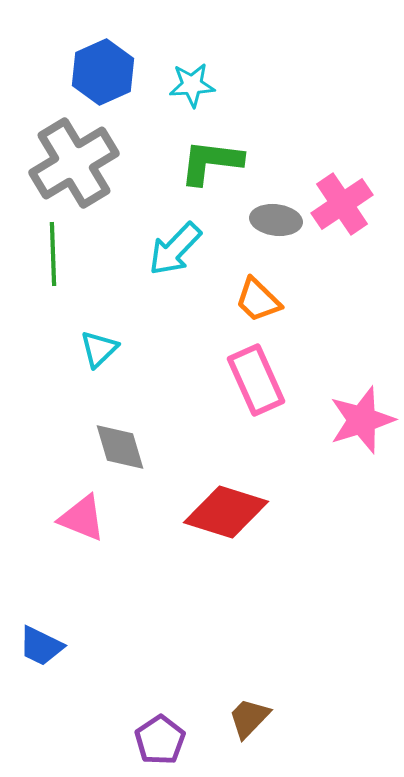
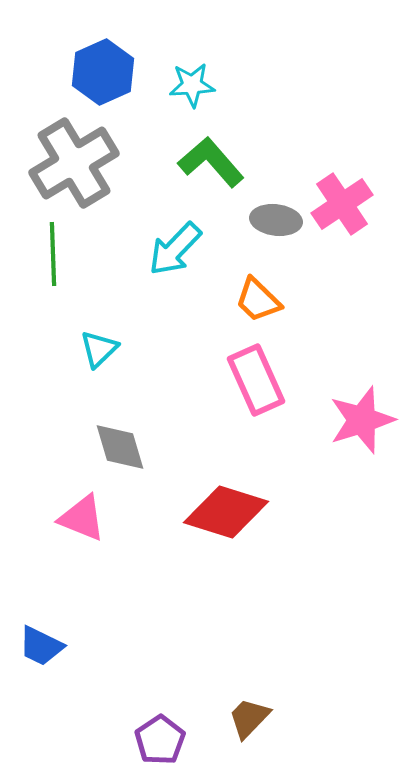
green L-shape: rotated 42 degrees clockwise
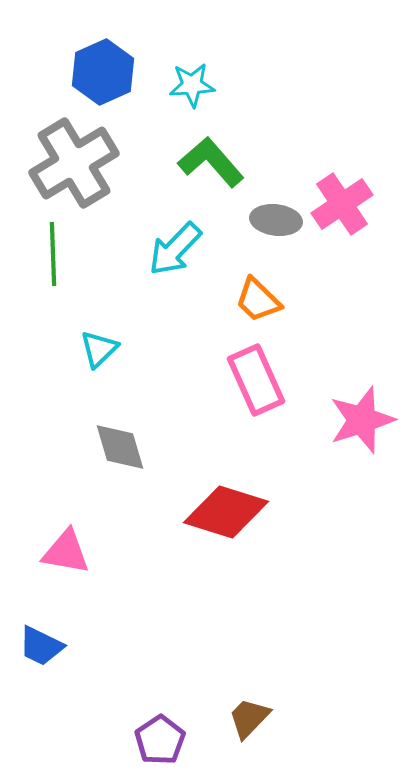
pink triangle: moved 16 px left, 34 px down; rotated 12 degrees counterclockwise
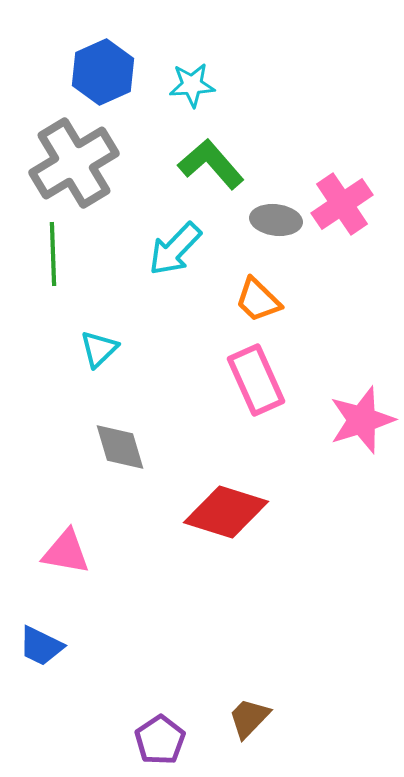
green L-shape: moved 2 px down
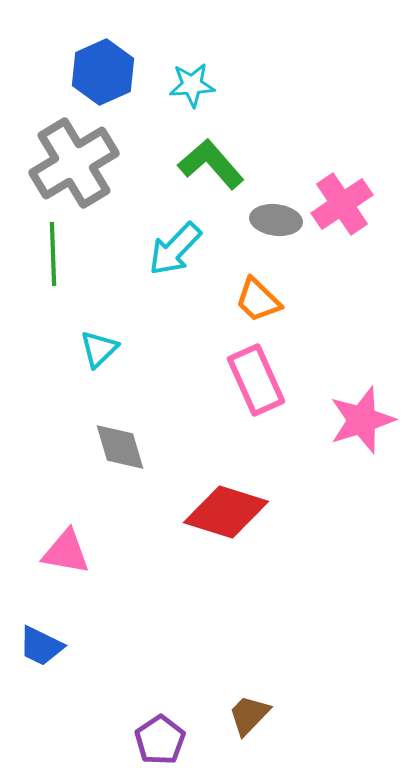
brown trapezoid: moved 3 px up
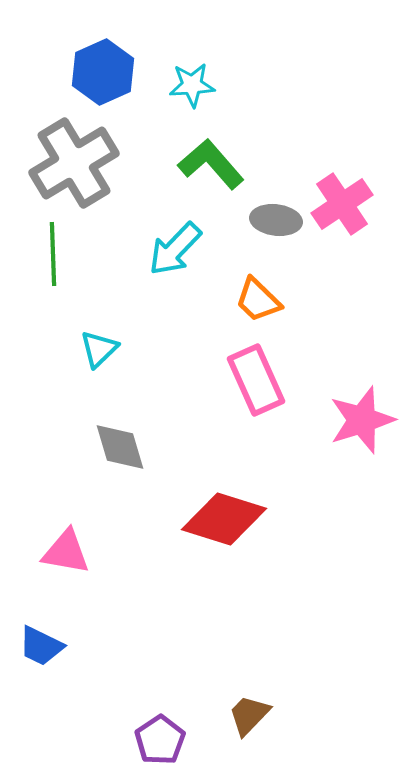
red diamond: moved 2 px left, 7 px down
